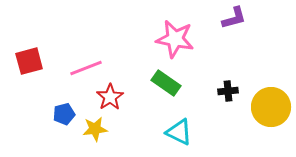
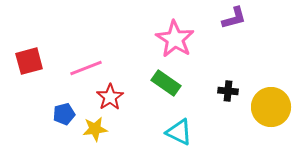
pink star: rotated 21 degrees clockwise
black cross: rotated 12 degrees clockwise
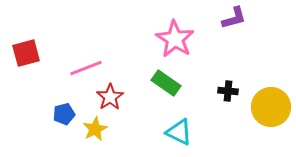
red square: moved 3 px left, 8 px up
yellow star: rotated 20 degrees counterclockwise
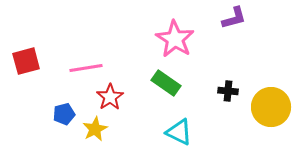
red square: moved 8 px down
pink line: rotated 12 degrees clockwise
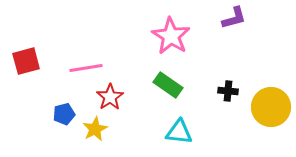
pink star: moved 4 px left, 3 px up
green rectangle: moved 2 px right, 2 px down
cyan triangle: rotated 20 degrees counterclockwise
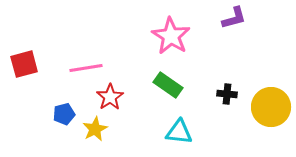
red square: moved 2 px left, 3 px down
black cross: moved 1 px left, 3 px down
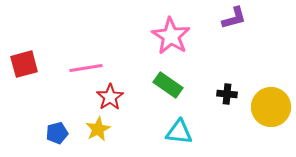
blue pentagon: moved 7 px left, 19 px down
yellow star: moved 3 px right
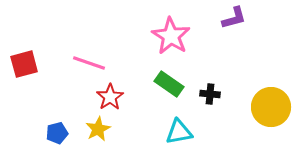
pink line: moved 3 px right, 5 px up; rotated 28 degrees clockwise
green rectangle: moved 1 px right, 1 px up
black cross: moved 17 px left
cyan triangle: rotated 16 degrees counterclockwise
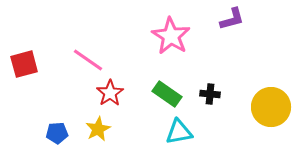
purple L-shape: moved 2 px left, 1 px down
pink line: moved 1 px left, 3 px up; rotated 16 degrees clockwise
green rectangle: moved 2 px left, 10 px down
red star: moved 4 px up
blue pentagon: rotated 10 degrees clockwise
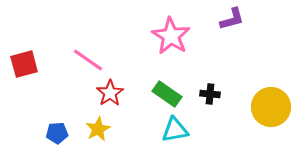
cyan triangle: moved 4 px left, 2 px up
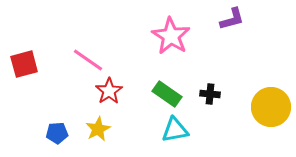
red star: moved 1 px left, 2 px up
